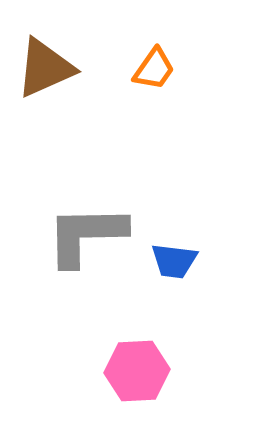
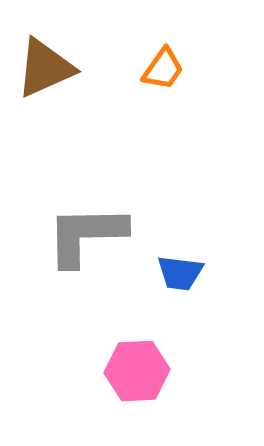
orange trapezoid: moved 9 px right
blue trapezoid: moved 6 px right, 12 px down
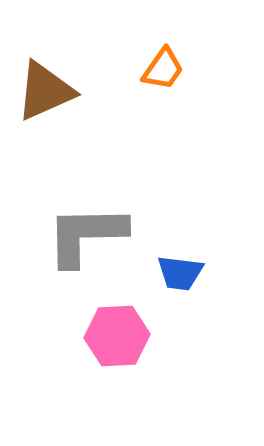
brown triangle: moved 23 px down
pink hexagon: moved 20 px left, 35 px up
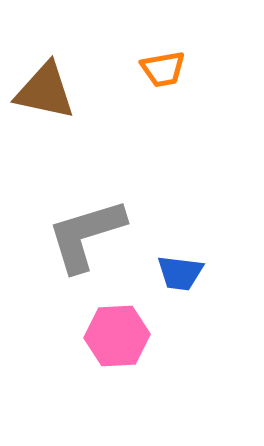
orange trapezoid: rotated 45 degrees clockwise
brown triangle: rotated 36 degrees clockwise
gray L-shape: rotated 16 degrees counterclockwise
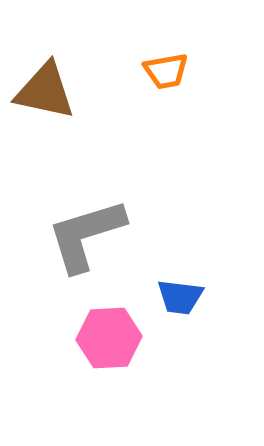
orange trapezoid: moved 3 px right, 2 px down
blue trapezoid: moved 24 px down
pink hexagon: moved 8 px left, 2 px down
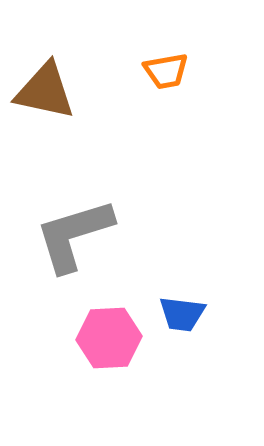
gray L-shape: moved 12 px left
blue trapezoid: moved 2 px right, 17 px down
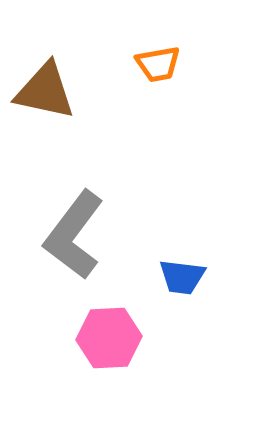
orange trapezoid: moved 8 px left, 7 px up
gray L-shape: rotated 36 degrees counterclockwise
blue trapezoid: moved 37 px up
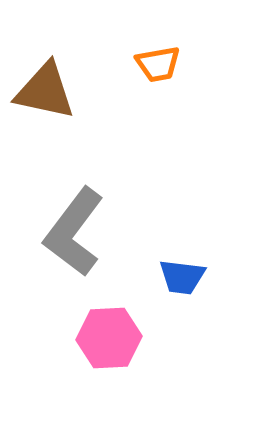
gray L-shape: moved 3 px up
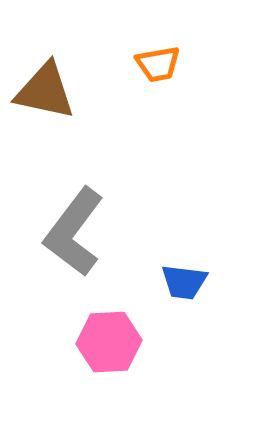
blue trapezoid: moved 2 px right, 5 px down
pink hexagon: moved 4 px down
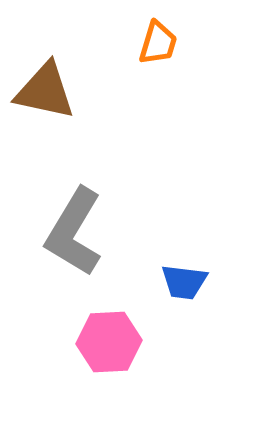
orange trapezoid: moved 21 px up; rotated 63 degrees counterclockwise
gray L-shape: rotated 6 degrees counterclockwise
